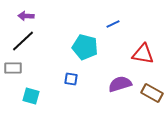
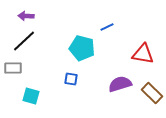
blue line: moved 6 px left, 3 px down
black line: moved 1 px right
cyan pentagon: moved 3 px left, 1 px down
brown rectangle: rotated 15 degrees clockwise
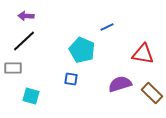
cyan pentagon: moved 2 px down; rotated 10 degrees clockwise
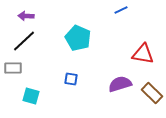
blue line: moved 14 px right, 17 px up
cyan pentagon: moved 4 px left, 12 px up
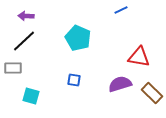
red triangle: moved 4 px left, 3 px down
blue square: moved 3 px right, 1 px down
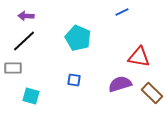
blue line: moved 1 px right, 2 px down
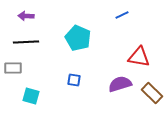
blue line: moved 3 px down
black line: moved 2 px right, 1 px down; rotated 40 degrees clockwise
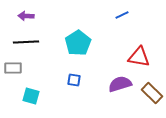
cyan pentagon: moved 5 px down; rotated 15 degrees clockwise
